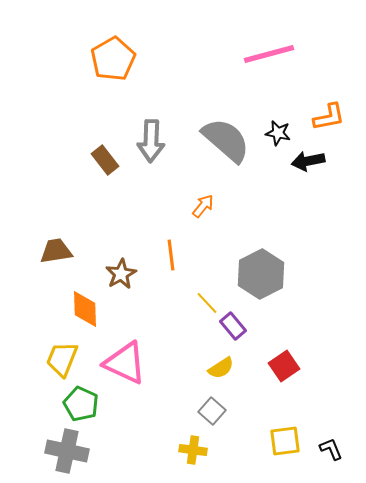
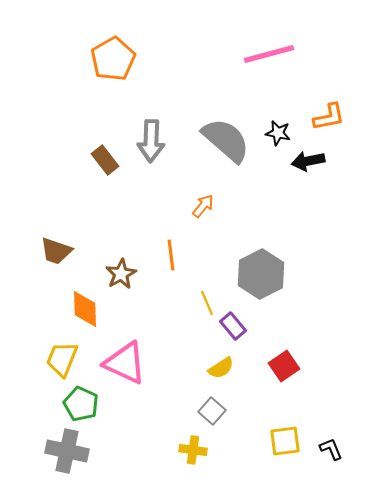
brown trapezoid: rotated 152 degrees counterclockwise
yellow line: rotated 20 degrees clockwise
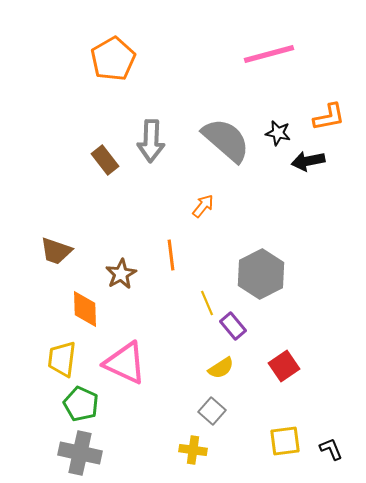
yellow trapezoid: rotated 15 degrees counterclockwise
gray cross: moved 13 px right, 2 px down
